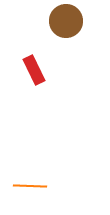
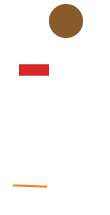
red rectangle: rotated 64 degrees counterclockwise
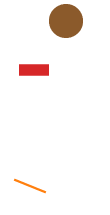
orange line: rotated 20 degrees clockwise
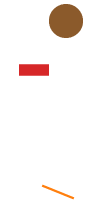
orange line: moved 28 px right, 6 px down
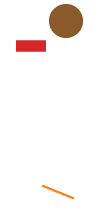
red rectangle: moved 3 px left, 24 px up
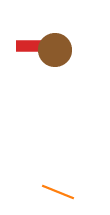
brown circle: moved 11 px left, 29 px down
